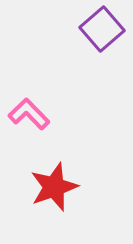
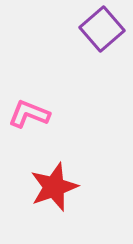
pink L-shape: rotated 24 degrees counterclockwise
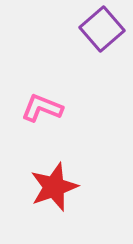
pink L-shape: moved 13 px right, 6 px up
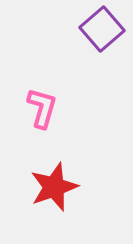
pink L-shape: rotated 84 degrees clockwise
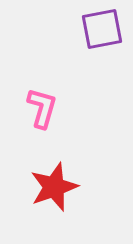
purple square: rotated 30 degrees clockwise
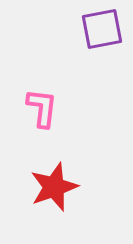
pink L-shape: rotated 9 degrees counterclockwise
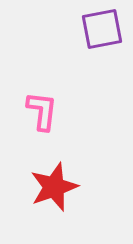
pink L-shape: moved 3 px down
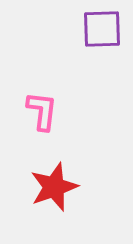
purple square: rotated 9 degrees clockwise
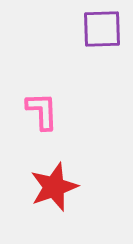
pink L-shape: rotated 9 degrees counterclockwise
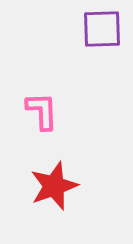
red star: moved 1 px up
